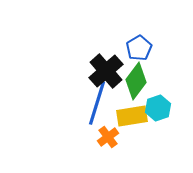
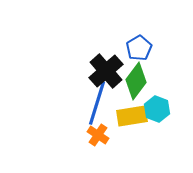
cyan hexagon: moved 1 px left, 1 px down; rotated 20 degrees counterclockwise
orange cross: moved 10 px left, 2 px up; rotated 20 degrees counterclockwise
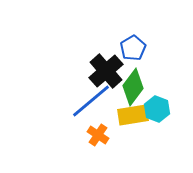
blue pentagon: moved 6 px left
green diamond: moved 3 px left, 6 px down
blue line: moved 6 px left, 2 px up; rotated 33 degrees clockwise
yellow rectangle: moved 1 px right, 1 px up
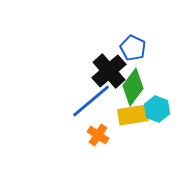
blue pentagon: rotated 15 degrees counterclockwise
black cross: moved 3 px right
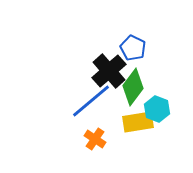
yellow rectangle: moved 5 px right, 7 px down
orange cross: moved 3 px left, 4 px down
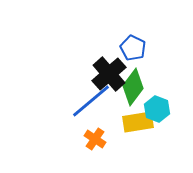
black cross: moved 3 px down
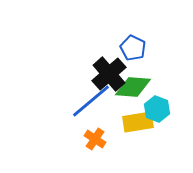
green diamond: rotated 57 degrees clockwise
